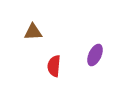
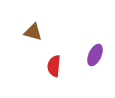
brown triangle: rotated 18 degrees clockwise
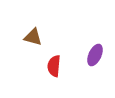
brown triangle: moved 5 px down
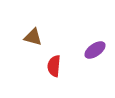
purple ellipse: moved 5 px up; rotated 30 degrees clockwise
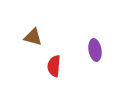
purple ellipse: rotated 65 degrees counterclockwise
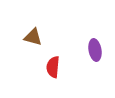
red semicircle: moved 1 px left, 1 px down
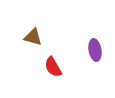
red semicircle: rotated 35 degrees counterclockwise
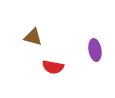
red semicircle: rotated 50 degrees counterclockwise
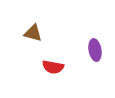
brown triangle: moved 4 px up
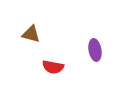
brown triangle: moved 2 px left, 1 px down
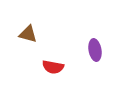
brown triangle: moved 3 px left
